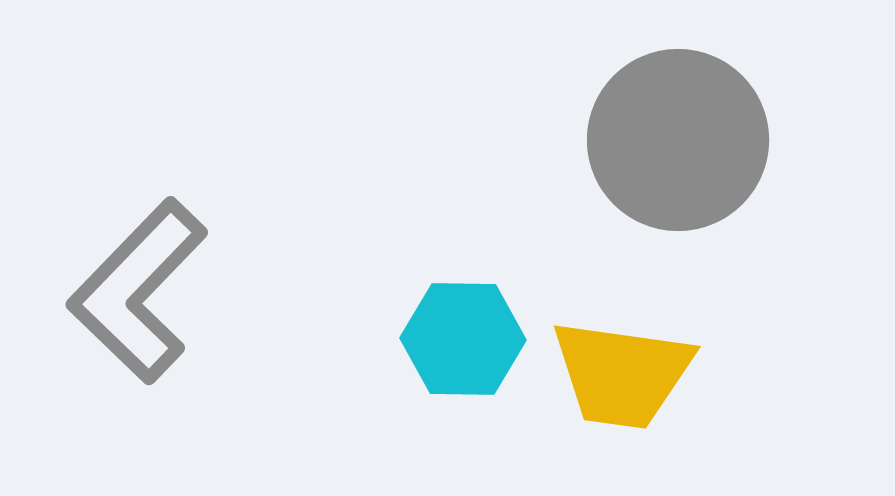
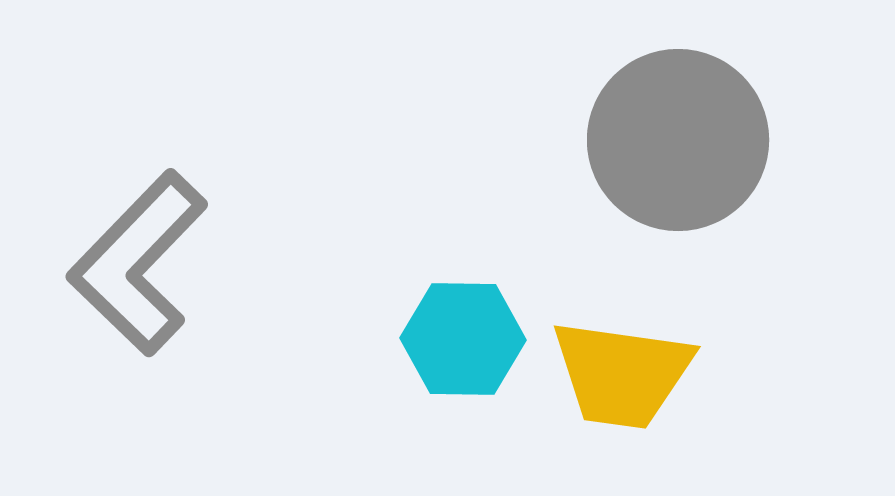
gray L-shape: moved 28 px up
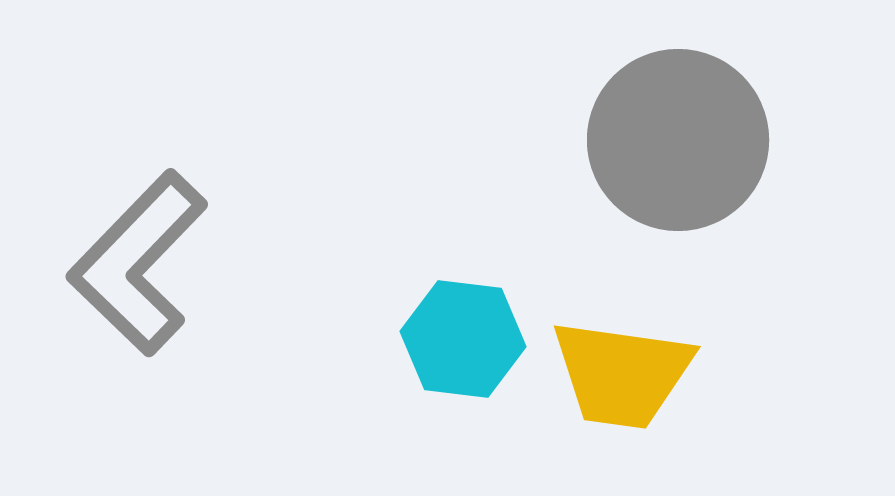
cyan hexagon: rotated 6 degrees clockwise
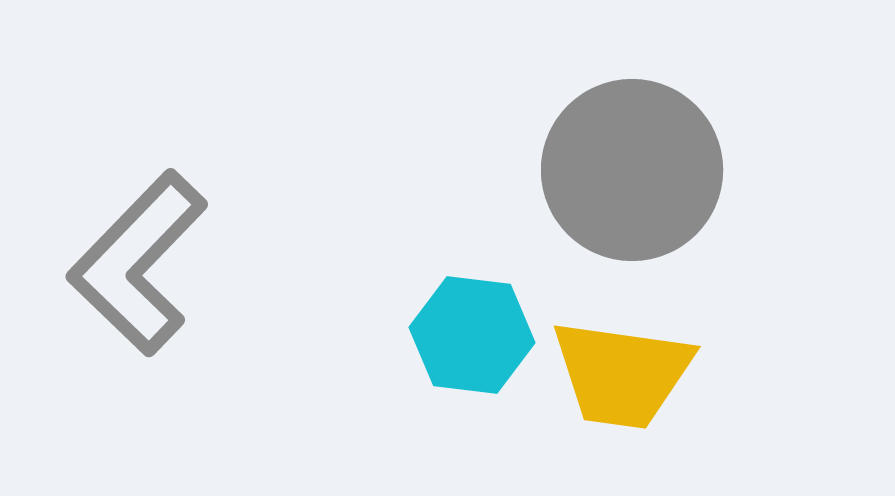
gray circle: moved 46 px left, 30 px down
cyan hexagon: moved 9 px right, 4 px up
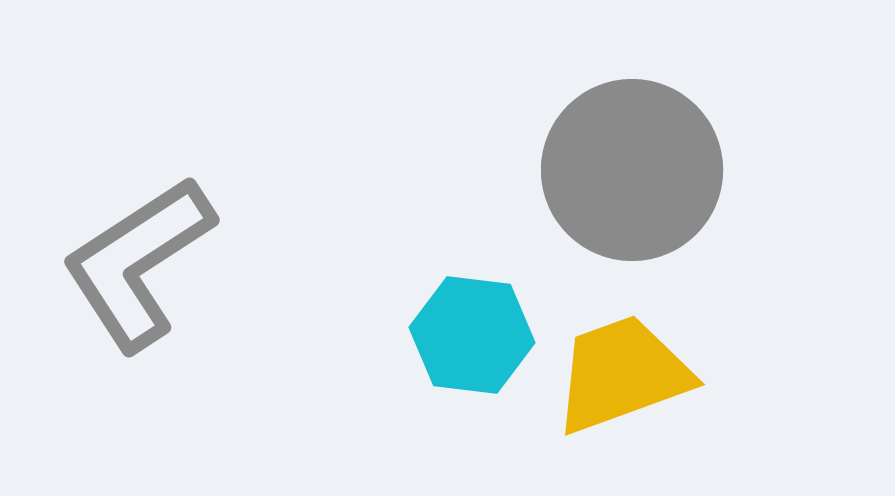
gray L-shape: rotated 13 degrees clockwise
yellow trapezoid: rotated 152 degrees clockwise
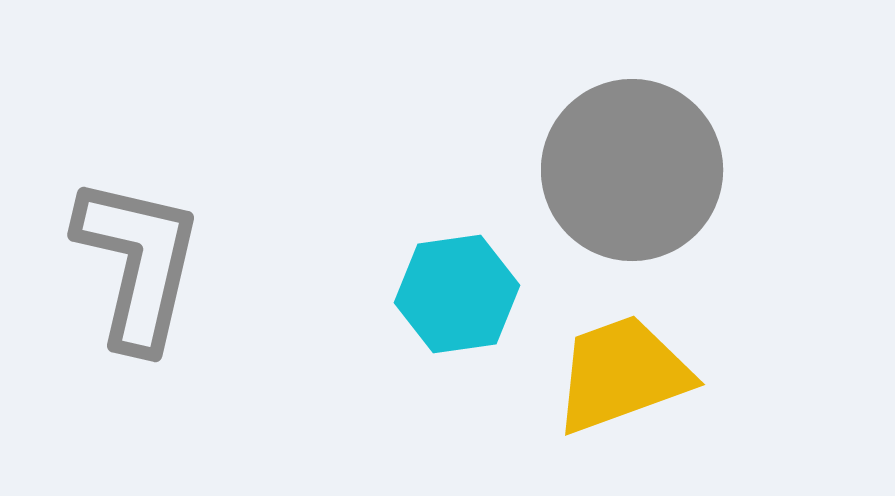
gray L-shape: rotated 136 degrees clockwise
cyan hexagon: moved 15 px left, 41 px up; rotated 15 degrees counterclockwise
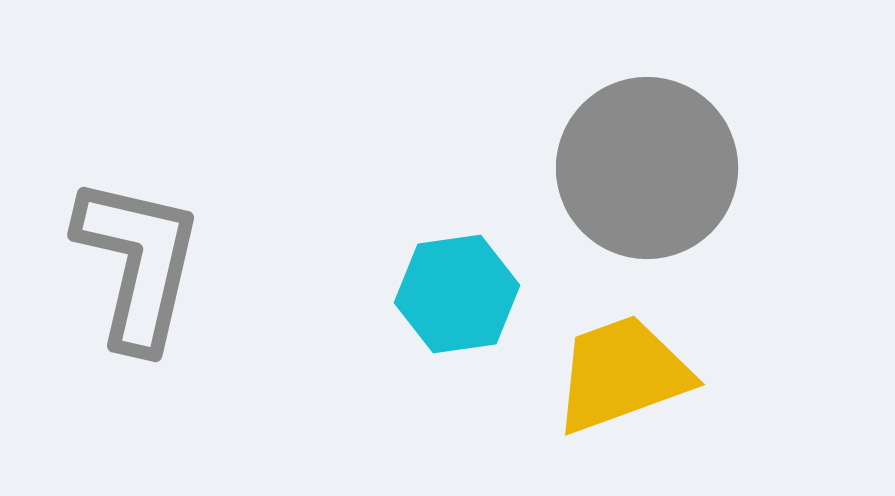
gray circle: moved 15 px right, 2 px up
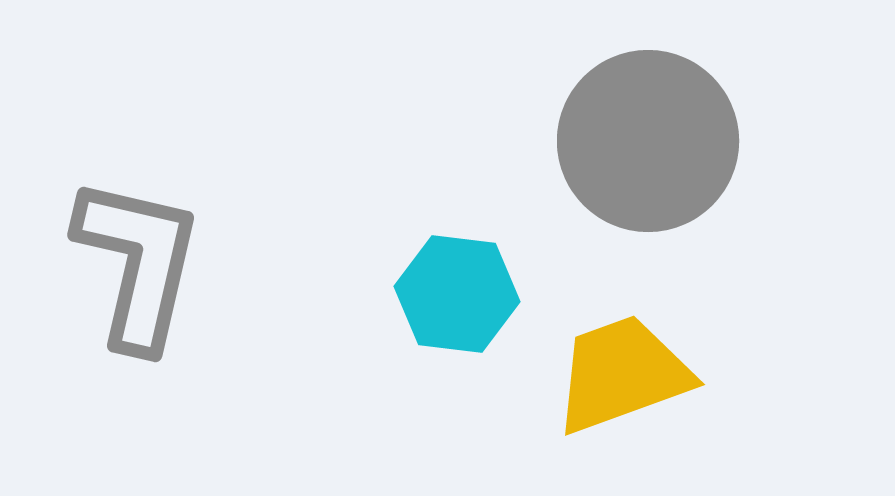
gray circle: moved 1 px right, 27 px up
cyan hexagon: rotated 15 degrees clockwise
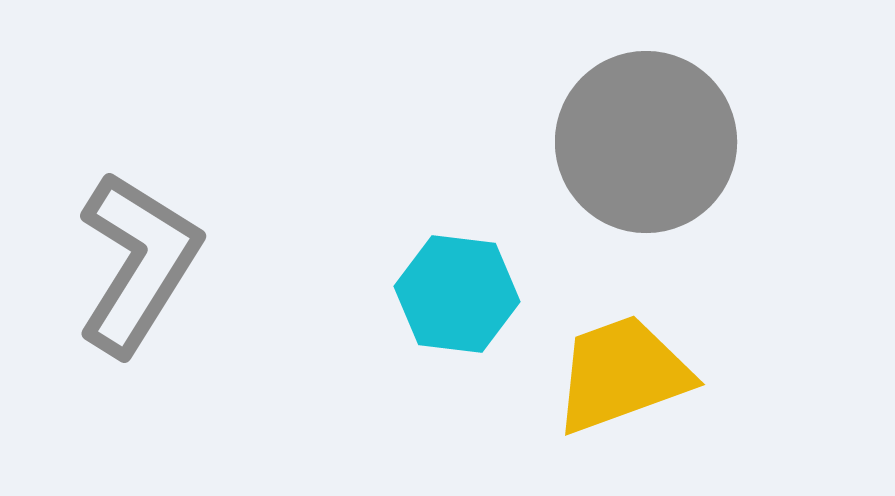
gray circle: moved 2 px left, 1 px down
gray L-shape: rotated 19 degrees clockwise
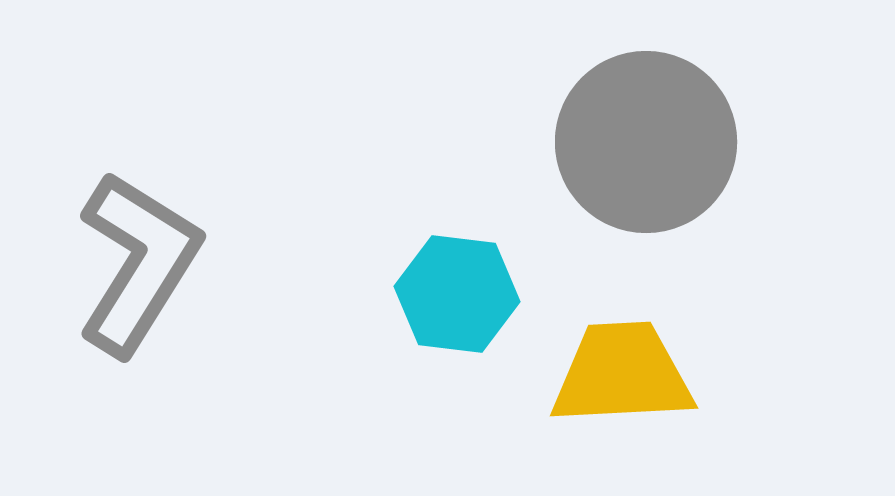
yellow trapezoid: rotated 17 degrees clockwise
